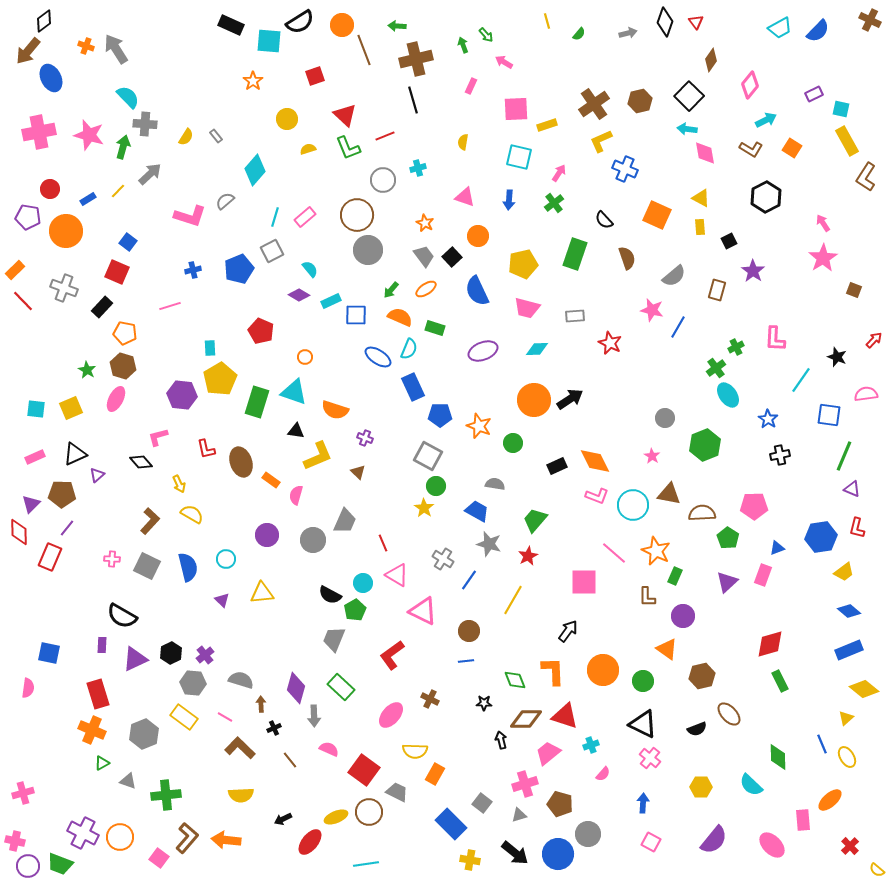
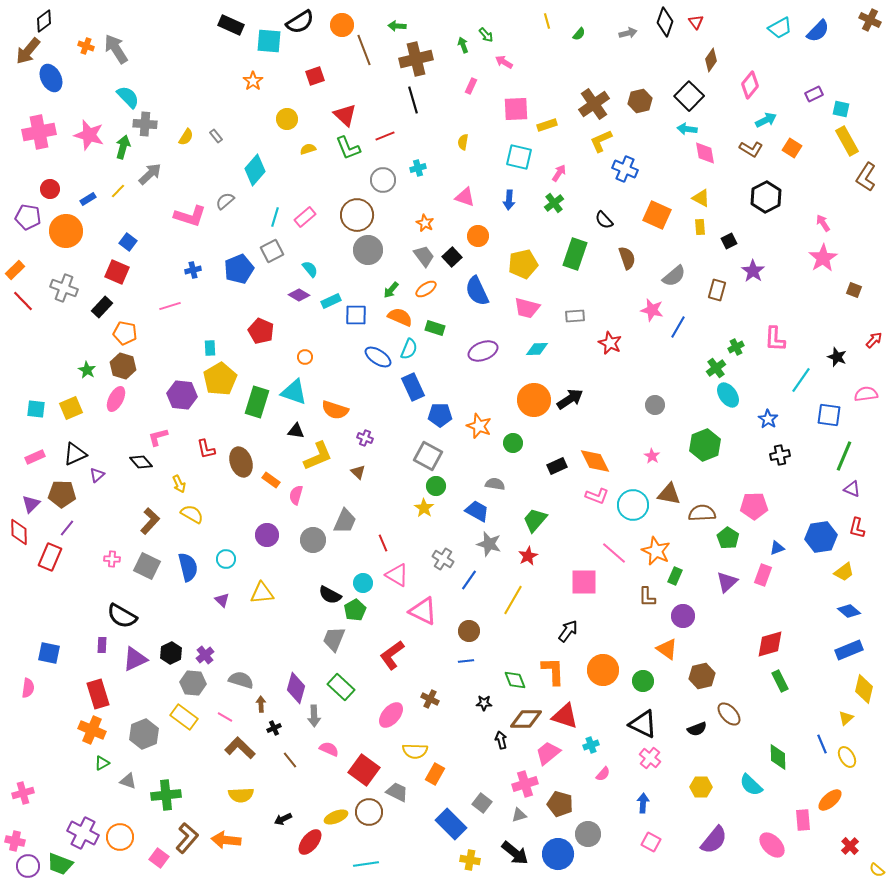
gray circle at (665, 418): moved 10 px left, 13 px up
yellow diamond at (864, 689): rotated 64 degrees clockwise
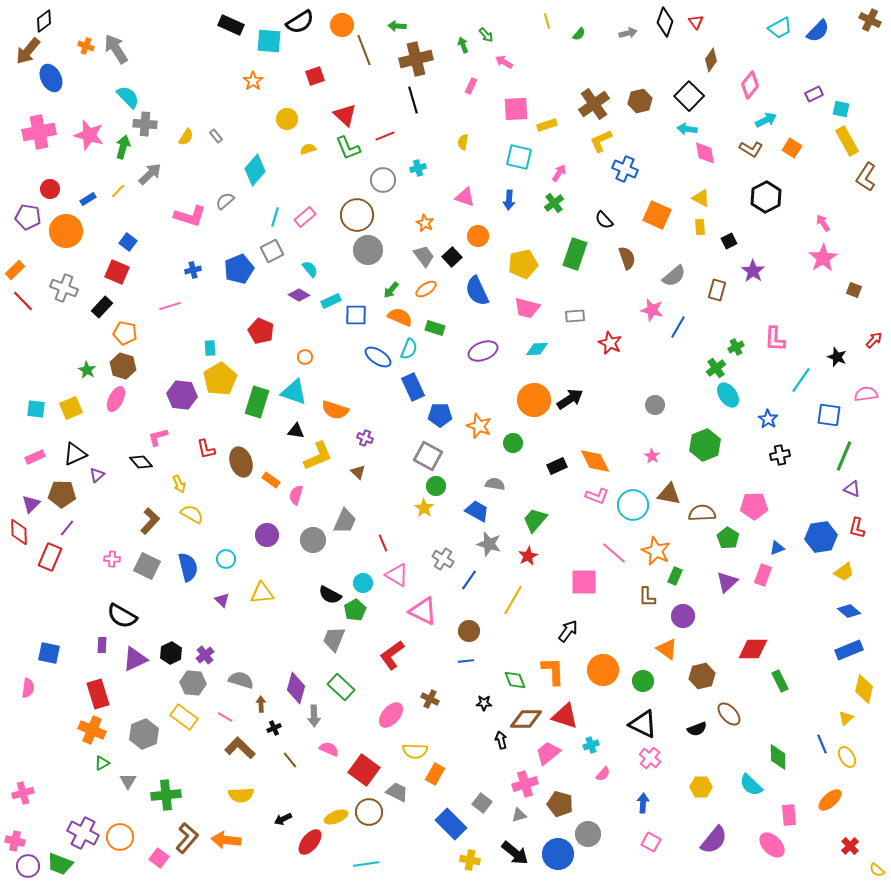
red diamond at (770, 644): moved 17 px left, 5 px down; rotated 16 degrees clockwise
gray triangle at (128, 781): rotated 42 degrees clockwise
pink rectangle at (803, 820): moved 14 px left, 5 px up
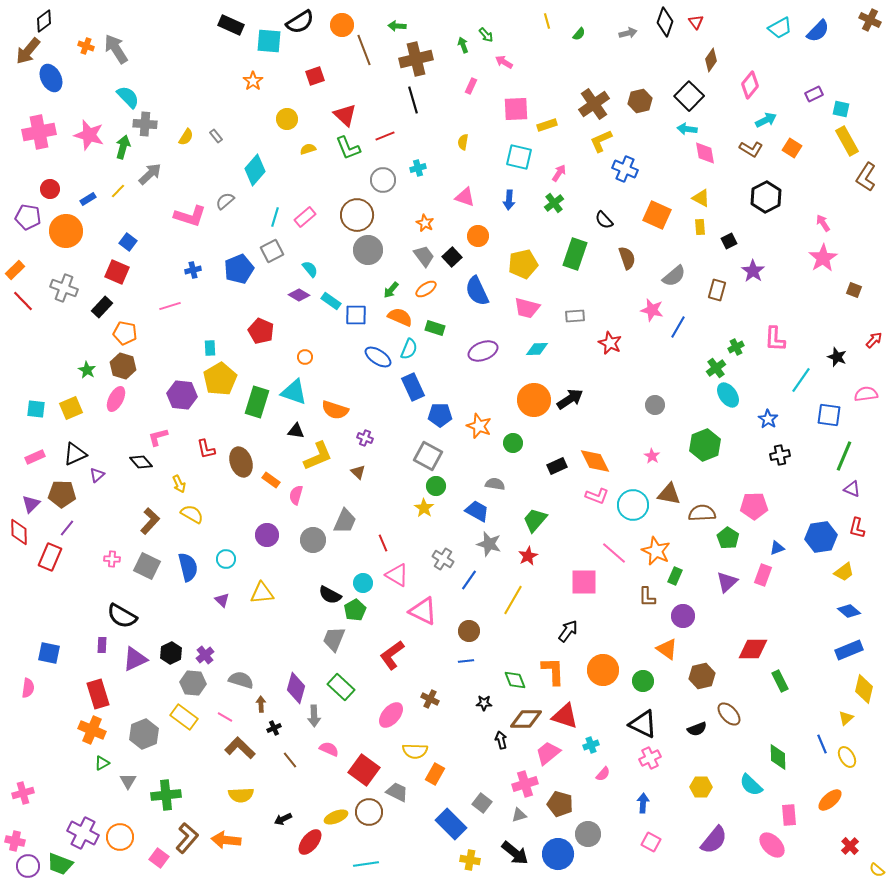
cyan rectangle at (331, 301): rotated 60 degrees clockwise
pink cross at (650, 758): rotated 25 degrees clockwise
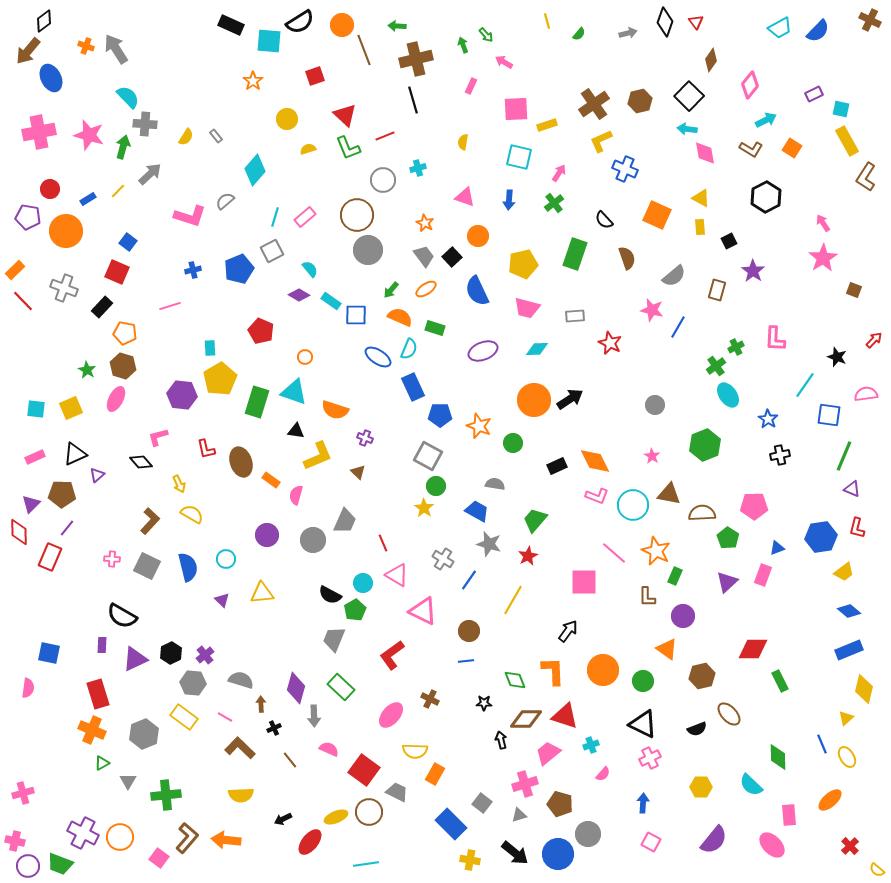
green cross at (716, 368): moved 2 px up
cyan line at (801, 380): moved 4 px right, 5 px down
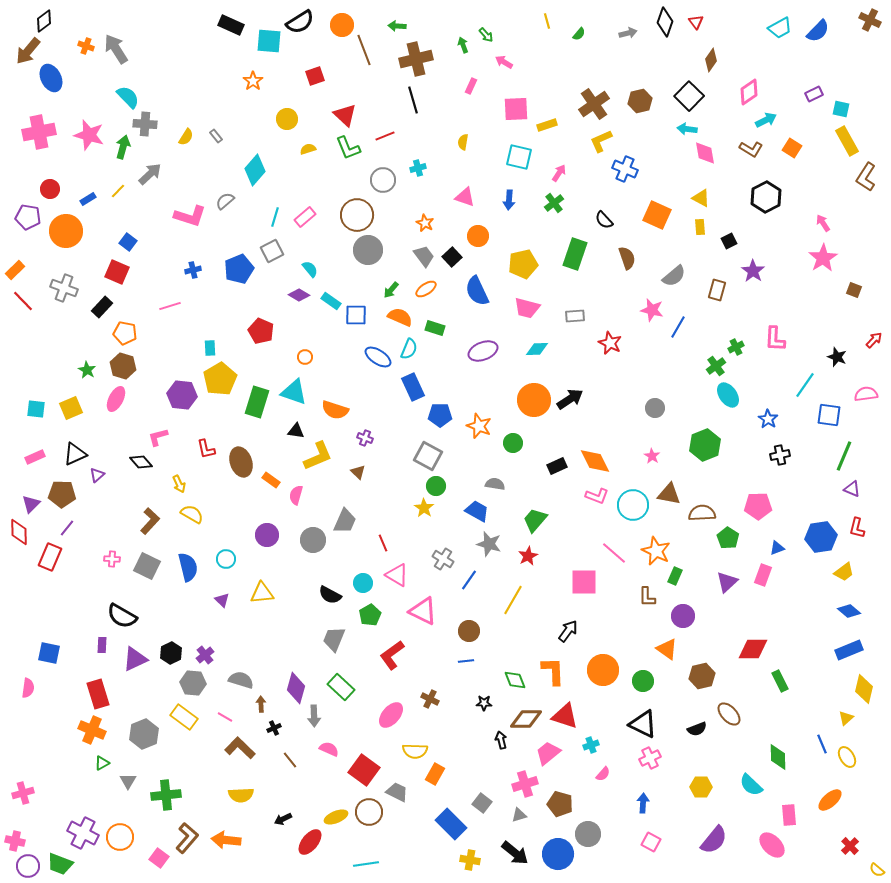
pink diamond at (750, 85): moved 1 px left, 7 px down; rotated 16 degrees clockwise
gray circle at (655, 405): moved 3 px down
pink pentagon at (754, 506): moved 4 px right
green pentagon at (355, 610): moved 15 px right, 5 px down
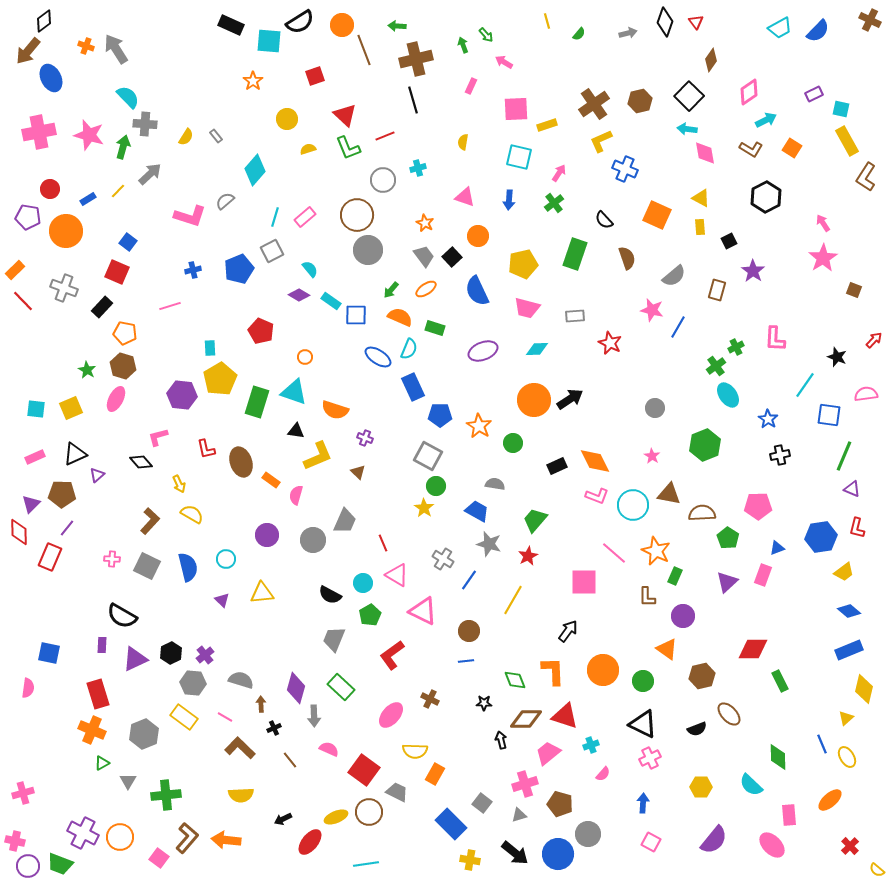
orange star at (479, 426): rotated 10 degrees clockwise
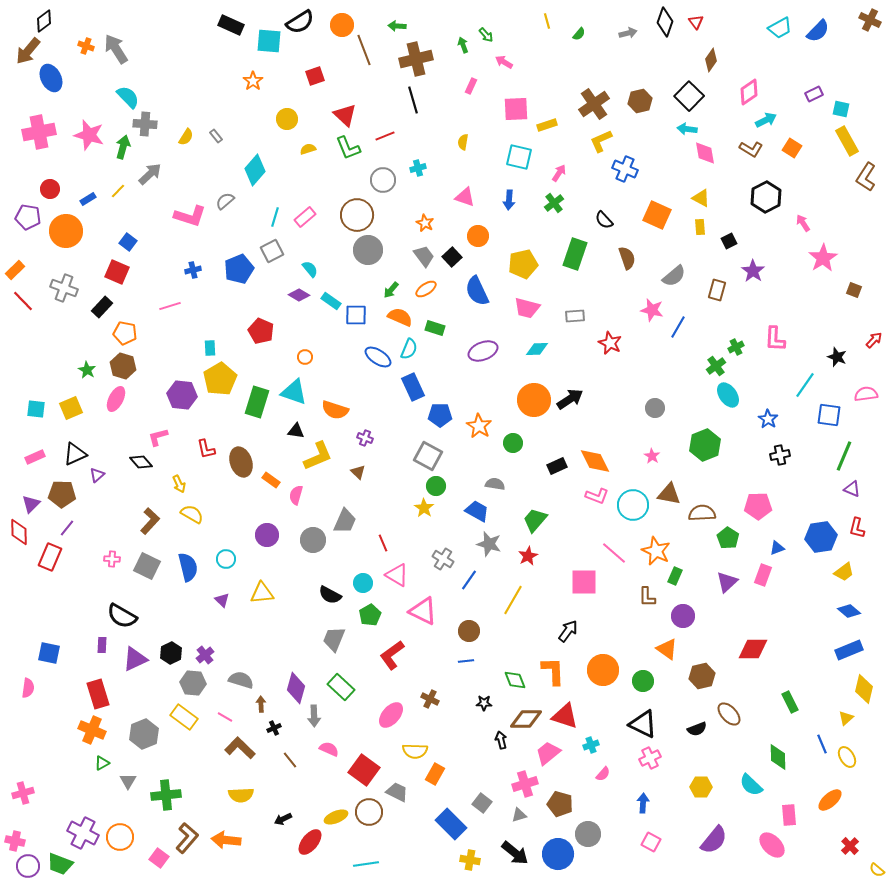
pink arrow at (823, 223): moved 20 px left
green rectangle at (780, 681): moved 10 px right, 21 px down
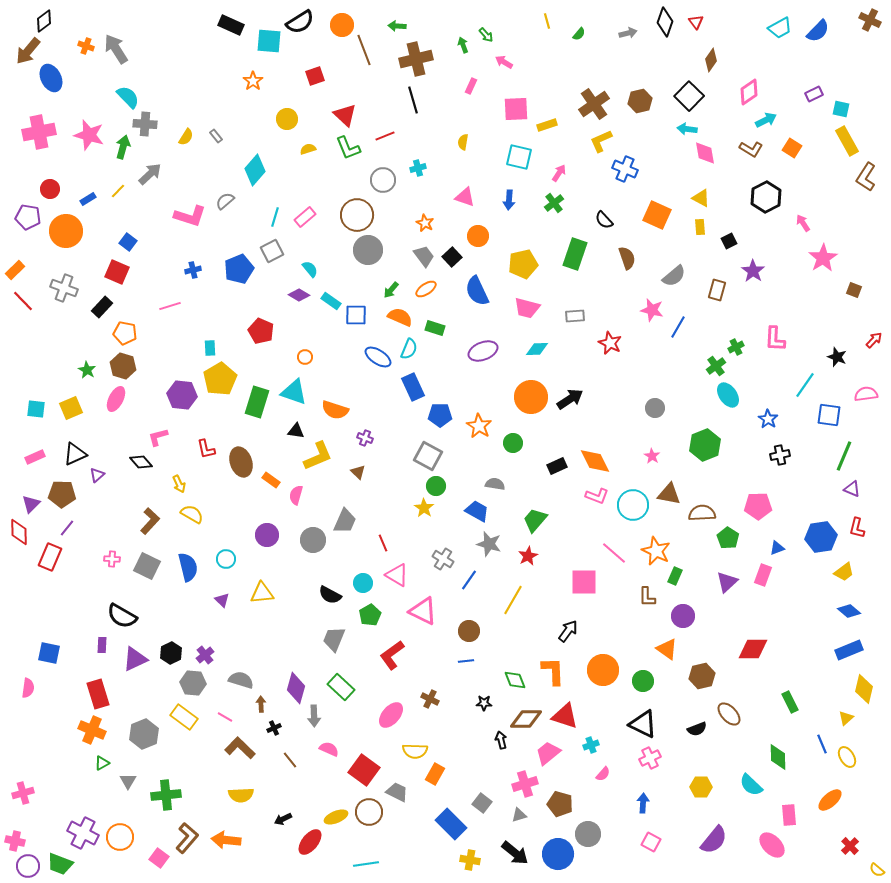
orange circle at (534, 400): moved 3 px left, 3 px up
